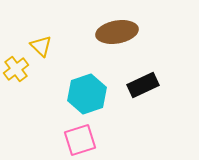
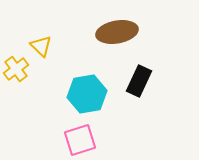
black rectangle: moved 4 px left, 4 px up; rotated 40 degrees counterclockwise
cyan hexagon: rotated 9 degrees clockwise
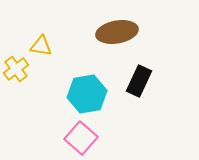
yellow triangle: rotated 35 degrees counterclockwise
pink square: moved 1 px right, 2 px up; rotated 32 degrees counterclockwise
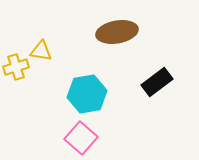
yellow triangle: moved 5 px down
yellow cross: moved 2 px up; rotated 20 degrees clockwise
black rectangle: moved 18 px right, 1 px down; rotated 28 degrees clockwise
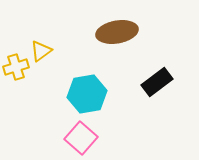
yellow triangle: rotated 45 degrees counterclockwise
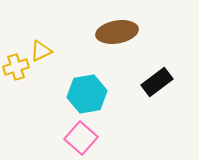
yellow triangle: rotated 10 degrees clockwise
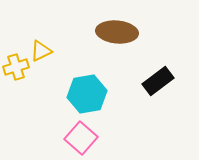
brown ellipse: rotated 15 degrees clockwise
black rectangle: moved 1 px right, 1 px up
